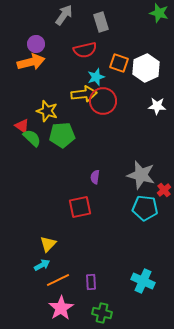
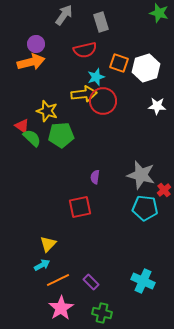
white hexagon: rotated 8 degrees clockwise
green pentagon: moved 1 px left
purple rectangle: rotated 42 degrees counterclockwise
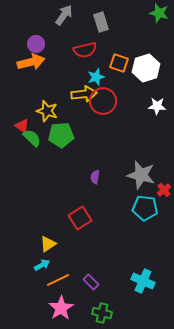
red square: moved 11 px down; rotated 20 degrees counterclockwise
yellow triangle: rotated 12 degrees clockwise
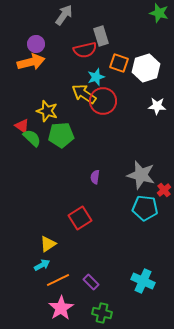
gray rectangle: moved 14 px down
yellow arrow: rotated 140 degrees counterclockwise
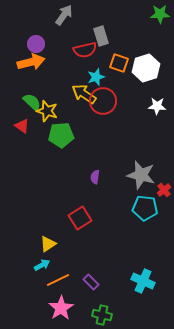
green star: moved 1 px right, 1 px down; rotated 18 degrees counterclockwise
green semicircle: moved 36 px up
green cross: moved 2 px down
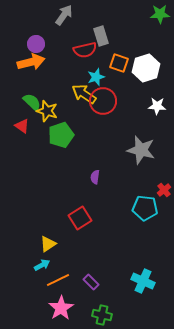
green pentagon: rotated 15 degrees counterclockwise
gray star: moved 25 px up
